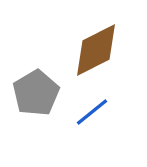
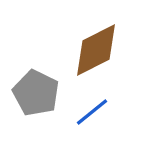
gray pentagon: rotated 15 degrees counterclockwise
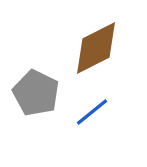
brown diamond: moved 2 px up
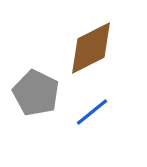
brown diamond: moved 5 px left
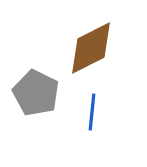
blue line: rotated 45 degrees counterclockwise
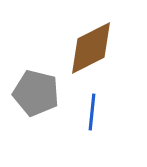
gray pentagon: rotated 12 degrees counterclockwise
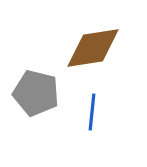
brown diamond: moved 2 px right; rotated 18 degrees clockwise
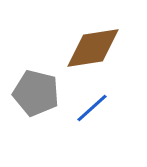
blue line: moved 4 px up; rotated 42 degrees clockwise
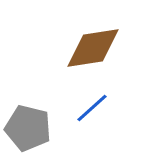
gray pentagon: moved 8 px left, 35 px down
